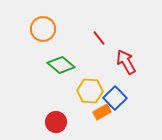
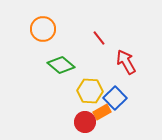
red circle: moved 29 px right
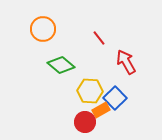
orange rectangle: moved 1 px left, 2 px up
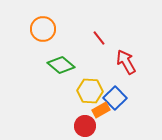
red circle: moved 4 px down
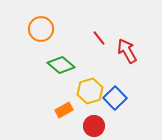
orange circle: moved 2 px left
red arrow: moved 1 px right, 11 px up
yellow hexagon: rotated 20 degrees counterclockwise
orange rectangle: moved 37 px left
red circle: moved 9 px right
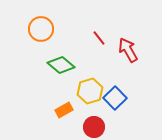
red arrow: moved 1 px right, 1 px up
red circle: moved 1 px down
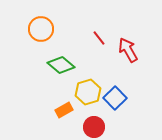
yellow hexagon: moved 2 px left, 1 px down
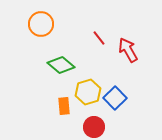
orange circle: moved 5 px up
orange rectangle: moved 4 px up; rotated 66 degrees counterclockwise
